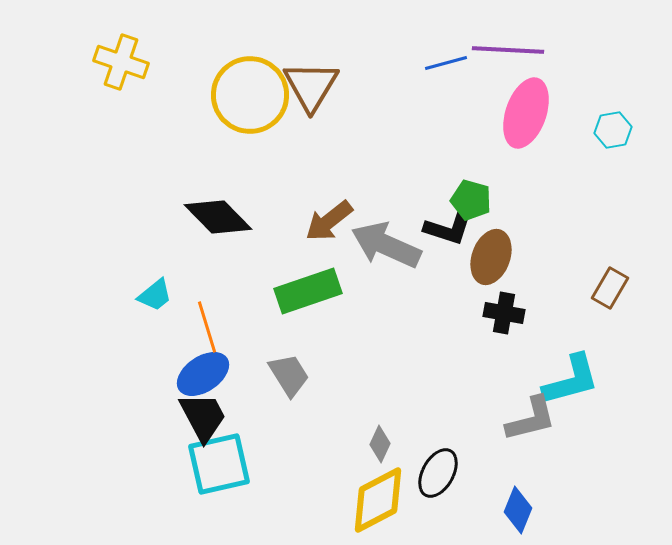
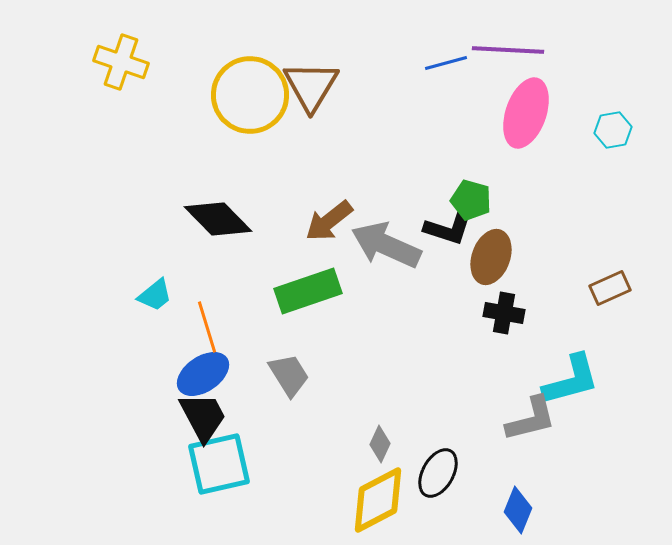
black diamond: moved 2 px down
brown rectangle: rotated 36 degrees clockwise
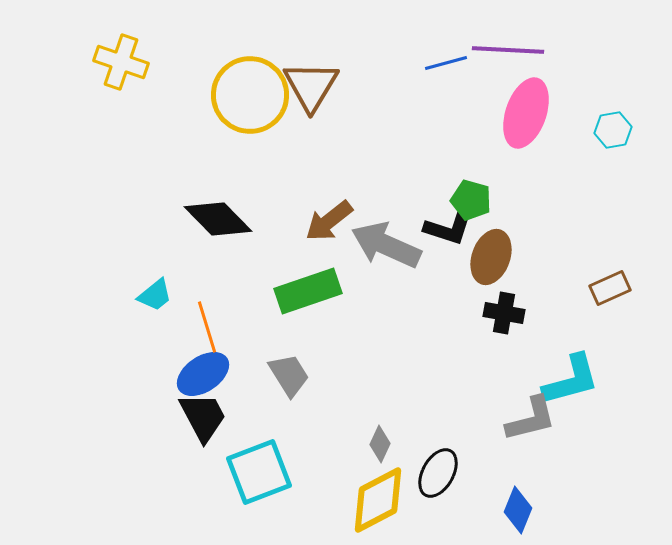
cyan square: moved 40 px right, 8 px down; rotated 8 degrees counterclockwise
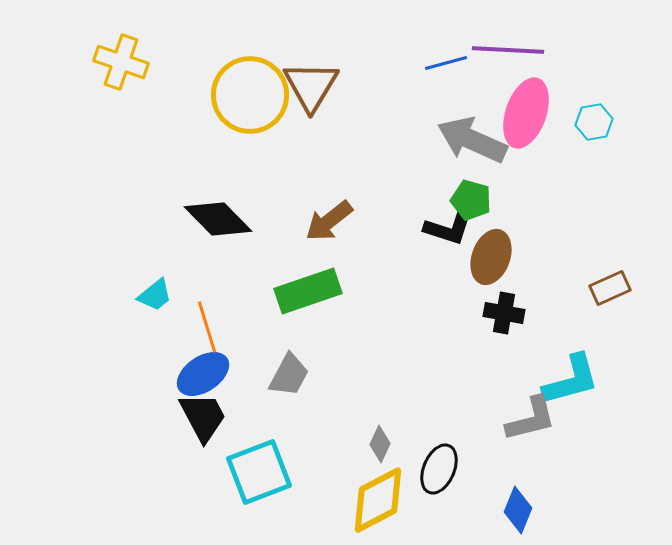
cyan hexagon: moved 19 px left, 8 px up
gray arrow: moved 86 px right, 105 px up
gray trapezoid: rotated 60 degrees clockwise
black ellipse: moved 1 px right, 4 px up; rotated 6 degrees counterclockwise
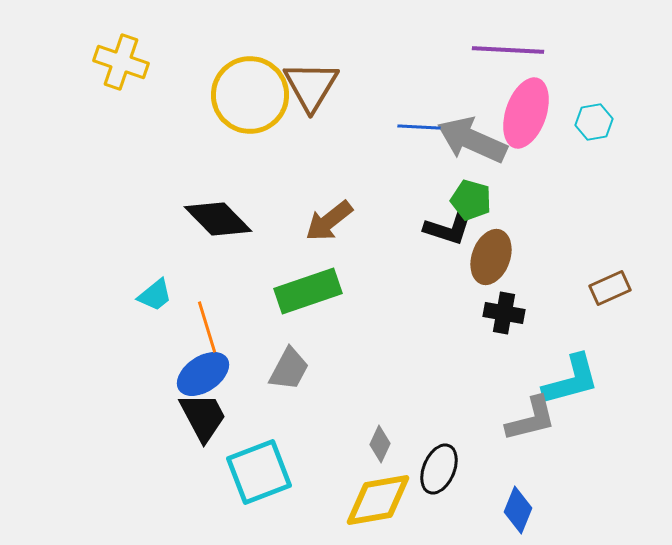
blue line: moved 27 px left, 64 px down; rotated 18 degrees clockwise
gray trapezoid: moved 6 px up
yellow diamond: rotated 18 degrees clockwise
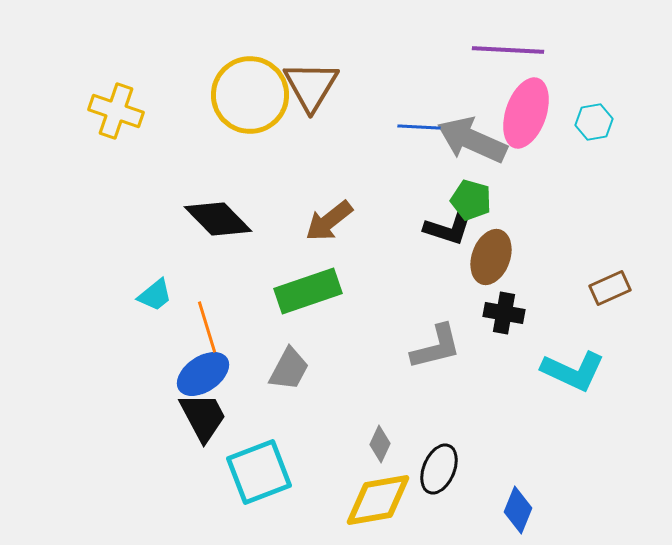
yellow cross: moved 5 px left, 49 px down
cyan L-shape: moved 2 px right, 9 px up; rotated 40 degrees clockwise
gray L-shape: moved 95 px left, 72 px up
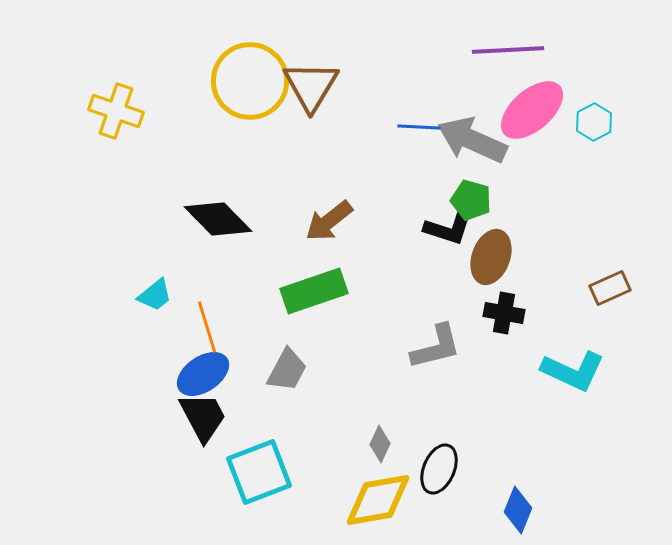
purple line: rotated 6 degrees counterclockwise
yellow circle: moved 14 px up
pink ellipse: moved 6 px right, 3 px up; rotated 30 degrees clockwise
cyan hexagon: rotated 18 degrees counterclockwise
green rectangle: moved 6 px right
gray trapezoid: moved 2 px left, 1 px down
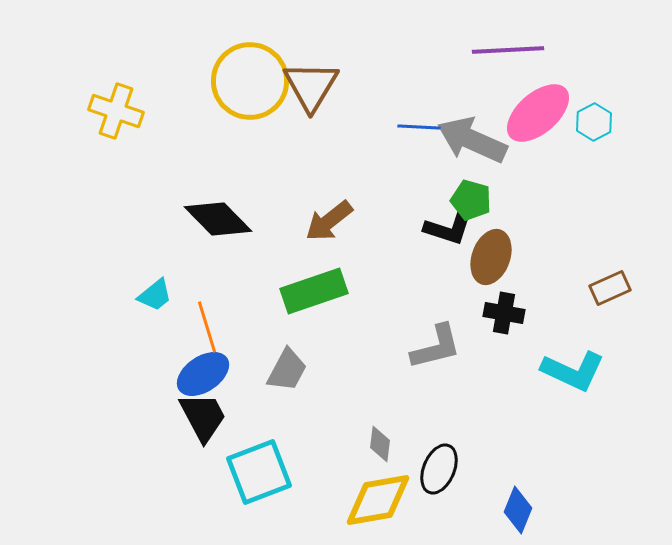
pink ellipse: moved 6 px right, 3 px down
gray diamond: rotated 18 degrees counterclockwise
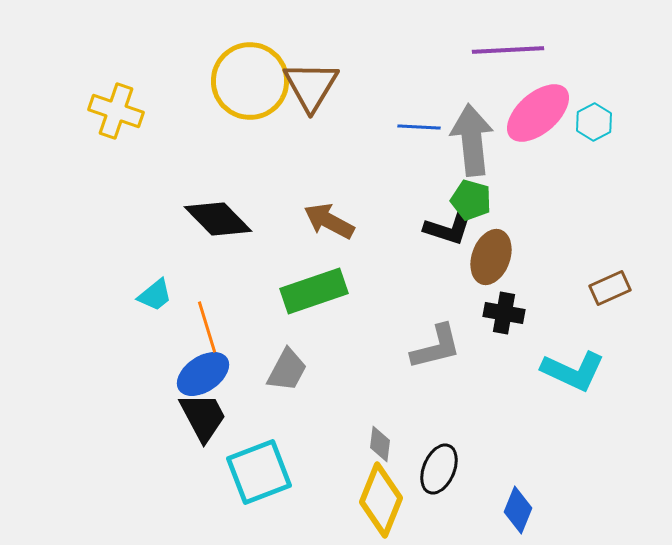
gray arrow: rotated 60 degrees clockwise
brown arrow: rotated 66 degrees clockwise
yellow diamond: moved 3 px right; rotated 58 degrees counterclockwise
